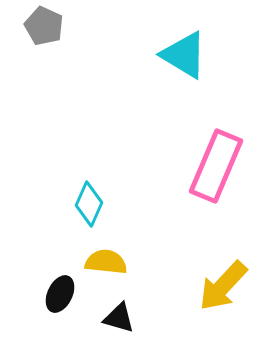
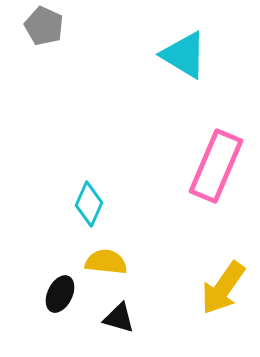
yellow arrow: moved 2 px down; rotated 8 degrees counterclockwise
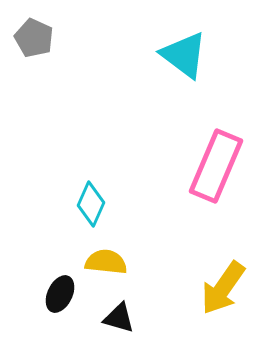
gray pentagon: moved 10 px left, 12 px down
cyan triangle: rotated 6 degrees clockwise
cyan diamond: moved 2 px right
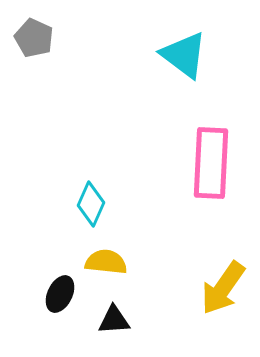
pink rectangle: moved 5 px left, 3 px up; rotated 20 degrees counterclockwise
black triangle: moved 5 px left, 2 px down; rotated 20 degrees counterclockwise
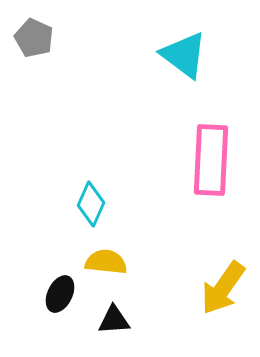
pink rectangle: moved 3 px up
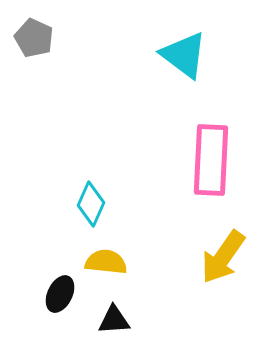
yellow arrow: moved 31 px up
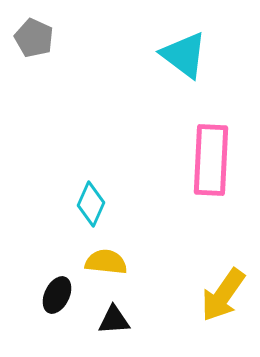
yellow arrow: moved 38 px down
black ellipse: moved 3 px left, 1 px down
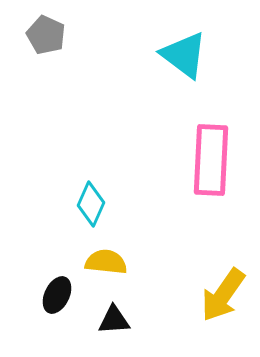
gray pentagon: moved 12 px right, 3 px up
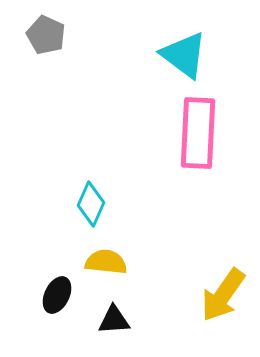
pink rectangle: moved 13 px left, 27 px up
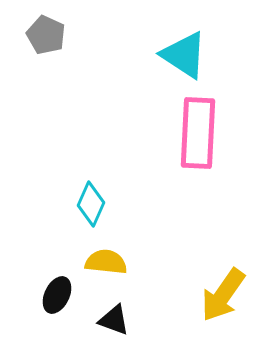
cyan triangle: rotated 4 degrees counterclockwise
black triangle: rotated 24 degrees clockwise
